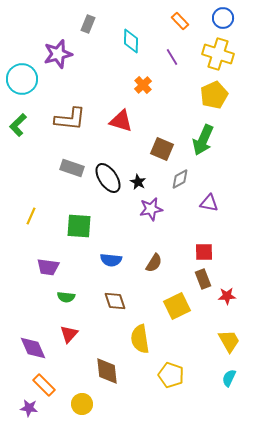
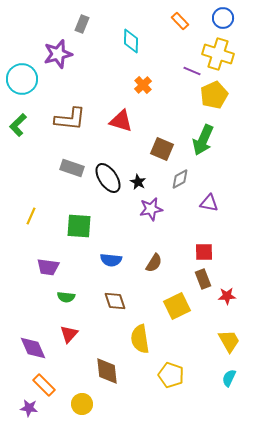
gray rectangle at (88, 24): moved 6 px left
purple line at (172, 57): moved 20 px right, 14 px down; rotated 36 degrees counterclockwise
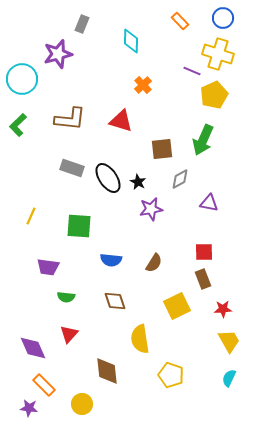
brown square at (162, 149): rotated 30 degrees counterclockwise
red star at (227, 296): moved 4 px left, 13 px down
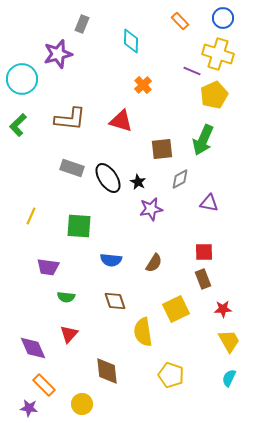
yellow square at (177, 306): moved 1 px left, 3 px down
yellow semicircle at (140, 339): moved 3 px right, 7 px up
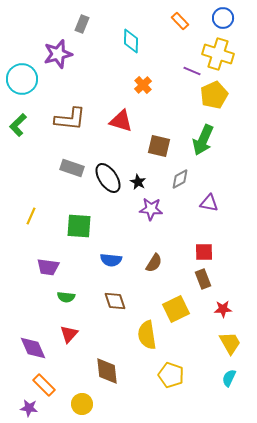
brown square at (162, 149): moved 3 px left, 3 px up; rotated 20 degrees clockwise
purple star at (151, 209): rotated 15 degrees clockwise
yellow semicircle at (143, 332): moved 4 px right, 3 px down
yellow trapezoid at (229, 341): moved 1 px right, 2 px down
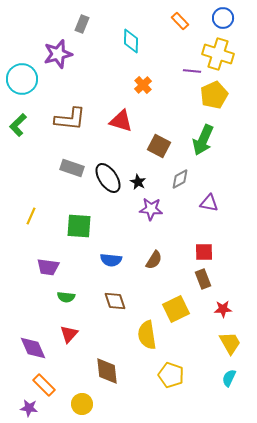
purple line at (192, 71): rotated 18 degrees counterclockwise
brown square at (159, 146): rotated 15 degrees clockwise
brown semicircle at (154, 263): moved 3 px up
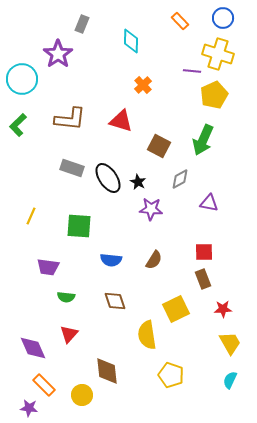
purple star at (58, 54): rotated 20 degrees counterclockwise
cyan semicircle at (229, 378): moved 1 px right, 2 px down
yellow circle at (82, 404): moved 9 px up
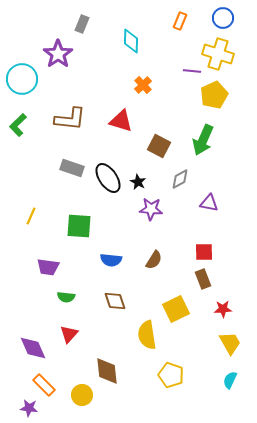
orange rectangle at (180, 21): rotated 66 degrees clockwise
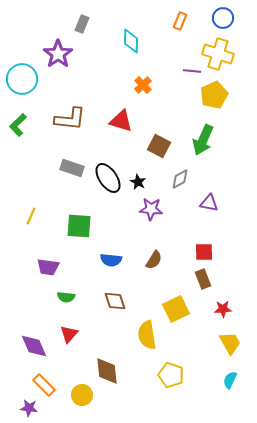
purple diamond at (33, 348): moved 1 px right, 2 px up
